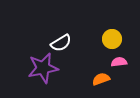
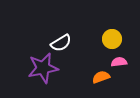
orange semicircle: moved 2 px up
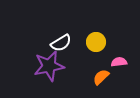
yellow circle: moved 16 px left, 3 px down
purple star: moved 6 px right, 2 px up
orange semicircle: rotated 24 degrees counterclockwise
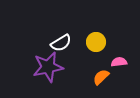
purple star: moved 1 px left, 1 px down
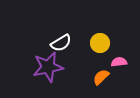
yellow circle: moved 4 px right, 1 px down
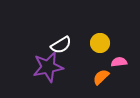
white semicircle: moved 2 px down
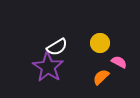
white semicircle: moved 4 px left, 2 px down
pink semicircle: rotated 35 degrees clockwise
purple star: rotated 28 degrees counterclockwise
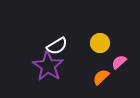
white semicircle: moved 1 px up
pink semicircle: rotated 70 degrees counterclockwise
purple star: moved 1 px up
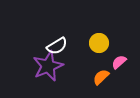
yellow circle: moved 1 px left
purple star: rotated 16 degrees clockwise
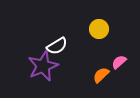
yellow circle: moved 14 px up
purple star: moved 5 px left
orange semicircle: moved 2 px up
